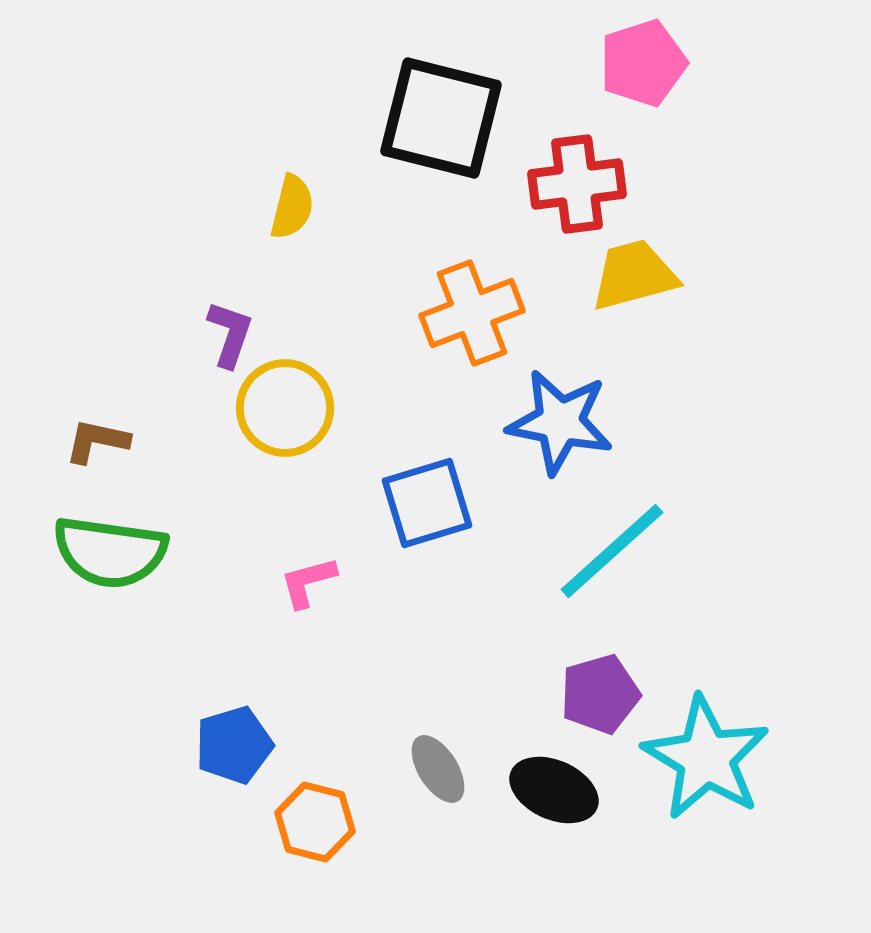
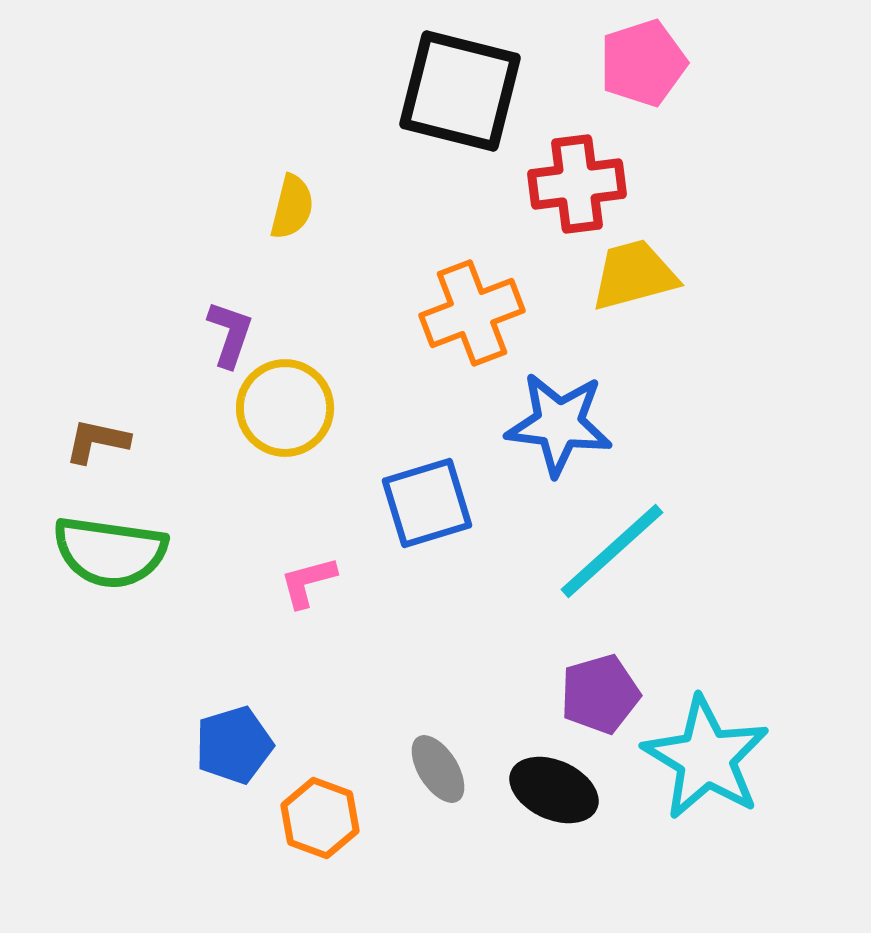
black square: moved 19 px right, 27 px up
blue star: moved 1 px left, 2 px down; rotated 4 degrees counterclockwise
orange hexagon: moved 5 px right, 4 px up; rotated 6 degrees clockwise
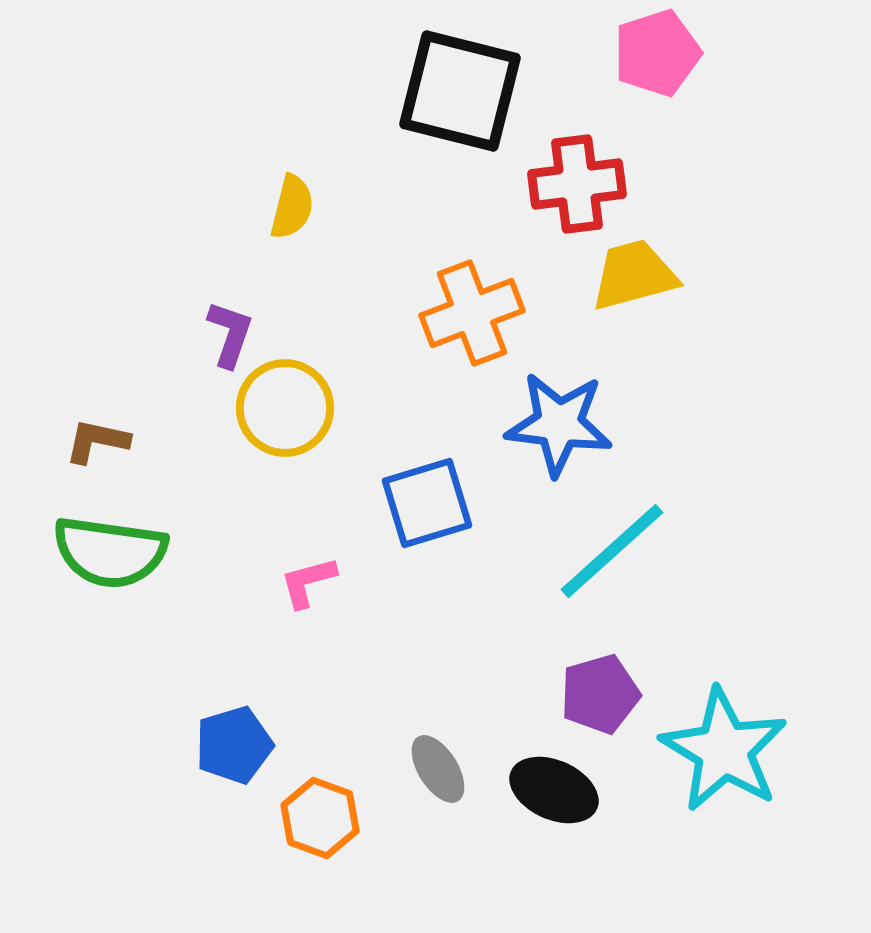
pink pentagon: moved 14 px right, 10 px up
cyan star: moved 18 px right, 8 px up
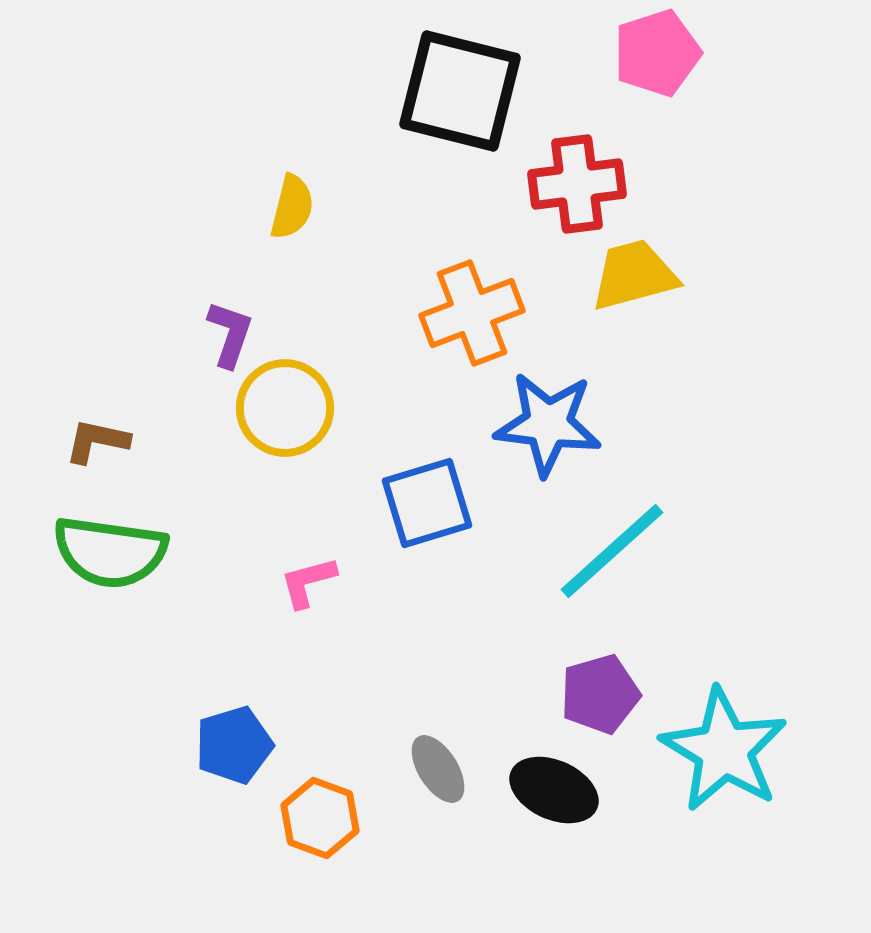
blue star: moved 11 px left
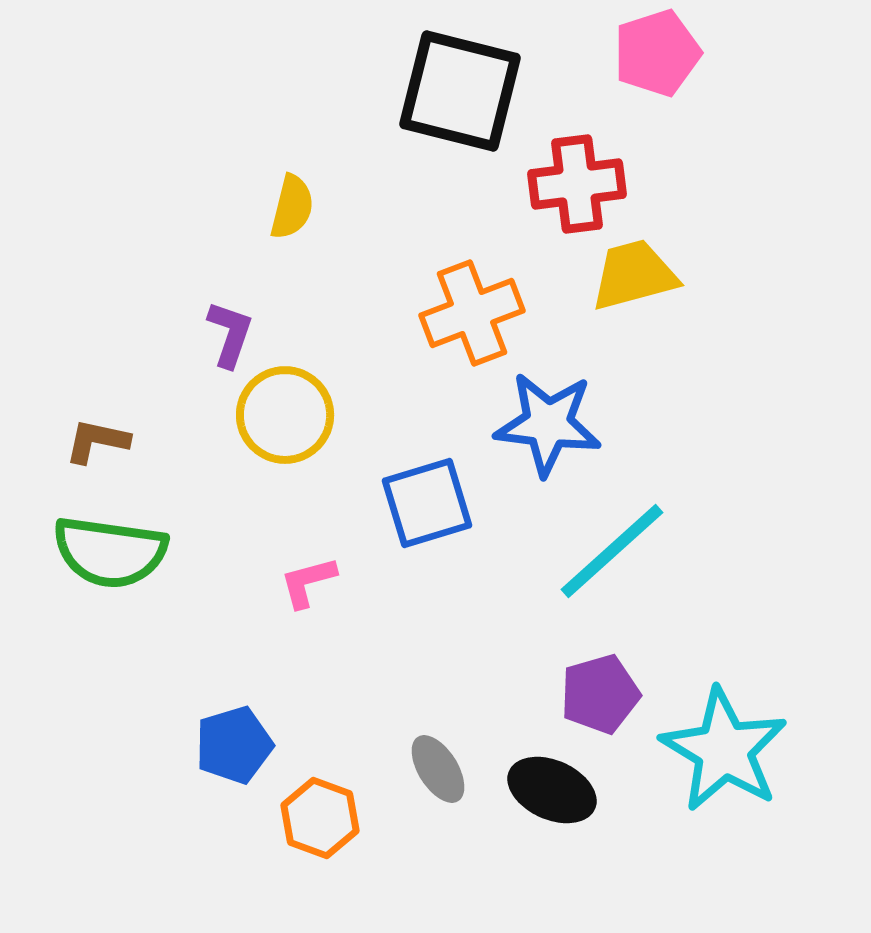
yellow circle: moved 7 px down
black ellipse: moved 2 px left
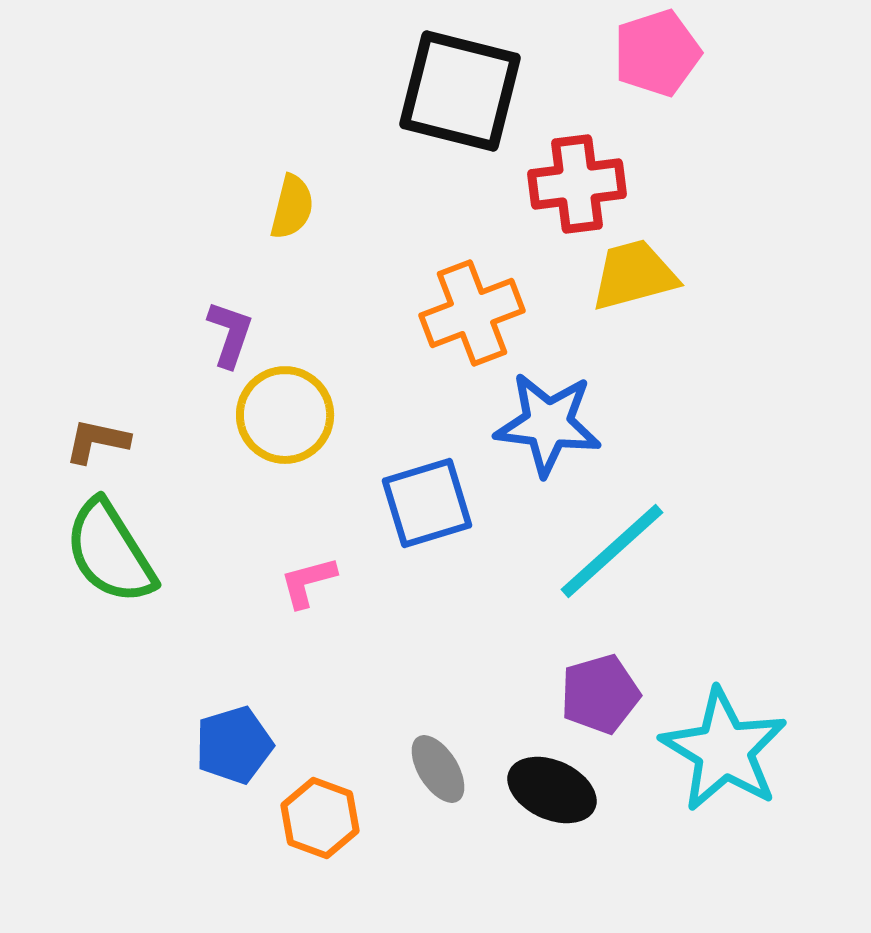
green semicircle: rotated 50 degrees clockwise
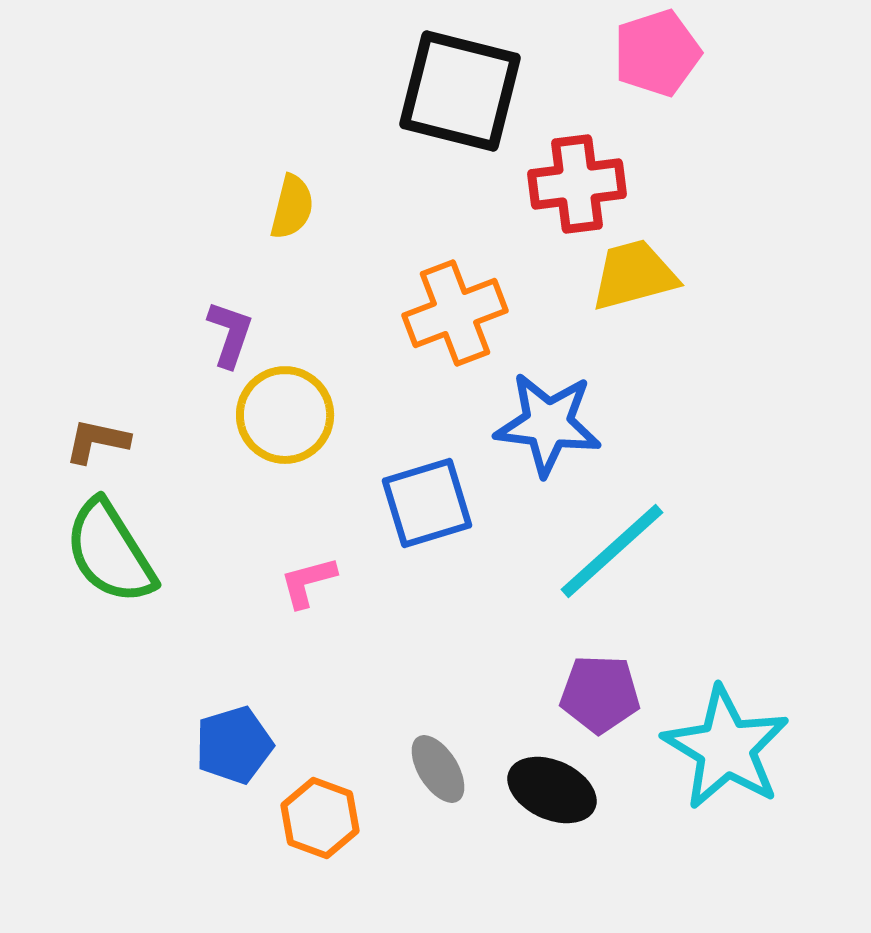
orange cross: moved 17 px left
purple pentagon: rotated 18 degrees clockwise
cyan star: moved 2 px right, 2 px up
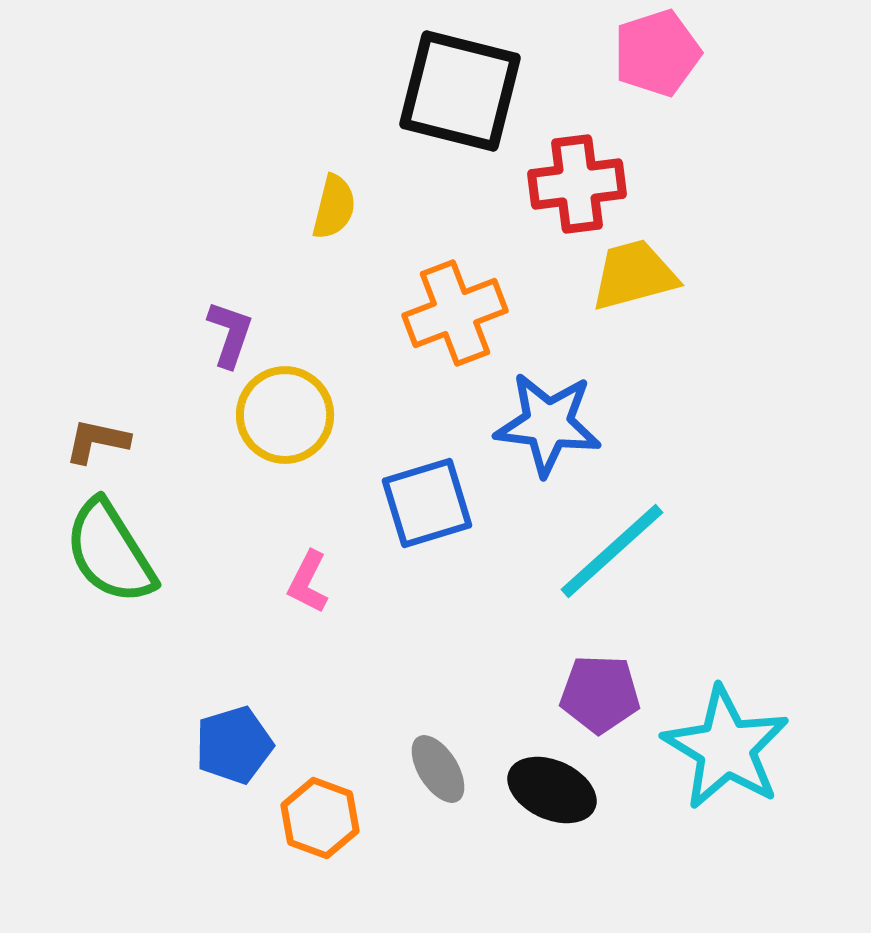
yellow semicircle: moved 42 px right
pink L-shape: rotated 48 degrees counterclockwise
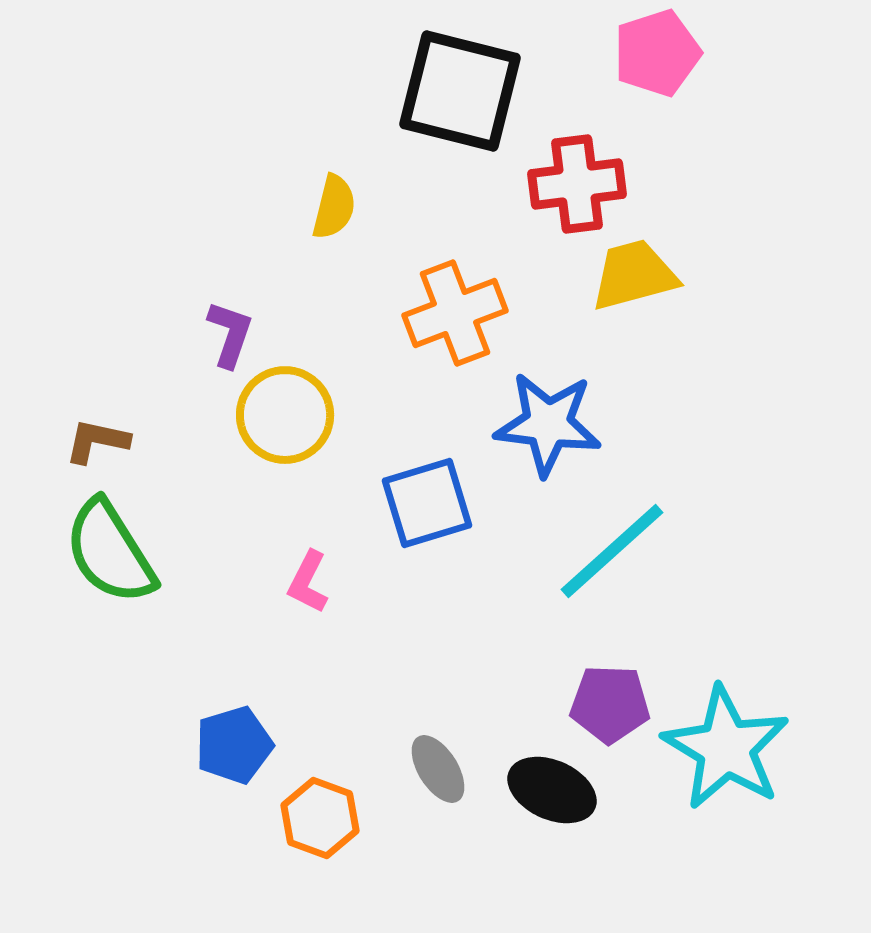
purple pentagon: moved 10 px right, 10 px down
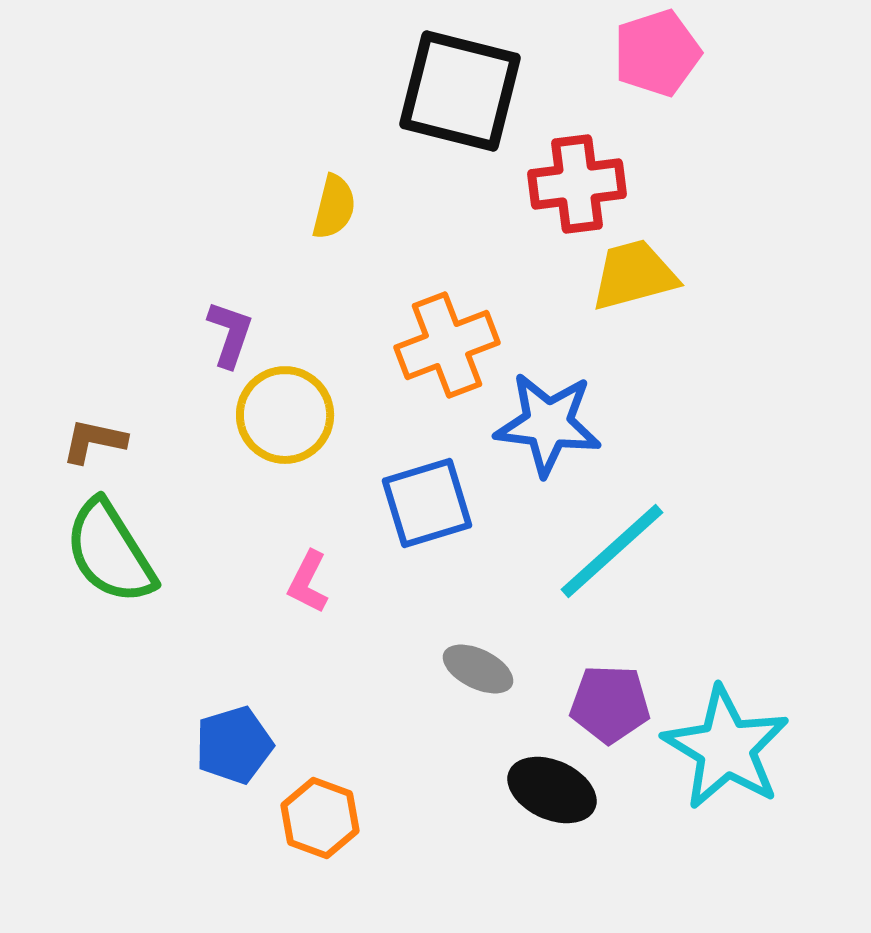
orange cross: moved 8 px left, 32 px down
brown L-shape: moved 3 px left
gray ellipse: moved 40 px right, 100 px up; rotated 32 degrees counterclockwise
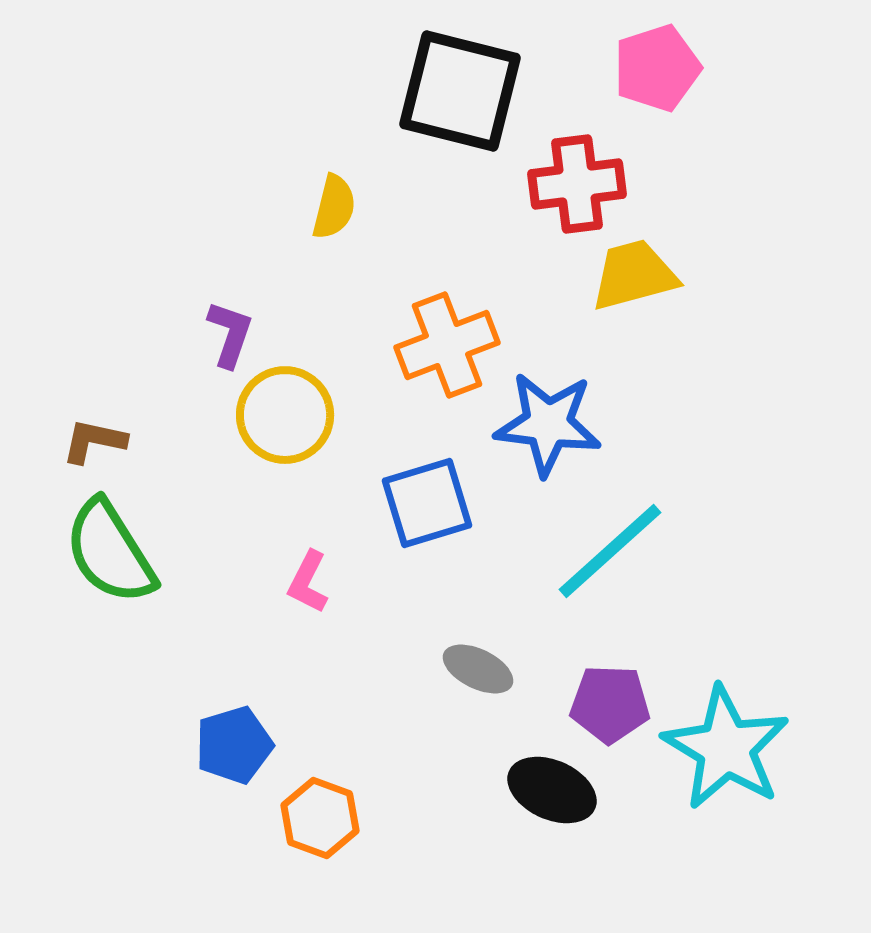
pink pentagon: moved 15 px down
cyan line: moved 2 px left
